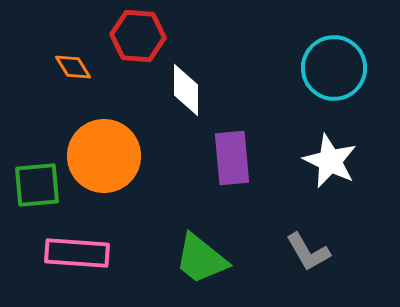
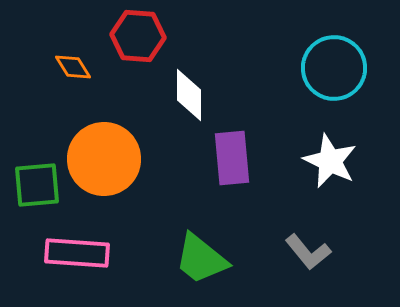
white diamond: moved 3 px right, 5 px down
orange circle: moved 3 px down
gray L-shape: rotated 9 degrees counterclockwise
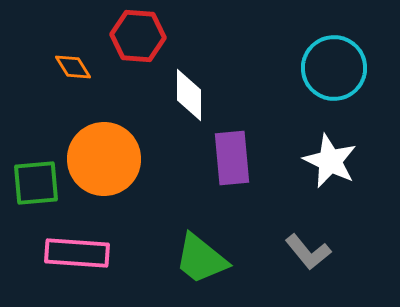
green square: moved 1 px left, 2 px up
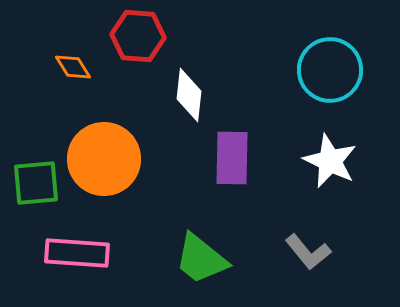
cyan circle: moved 4 px left, 2 px down
white diamond: rotated 6 degrees clockwise
purple rectangle: rotated 6 degrees clockwise
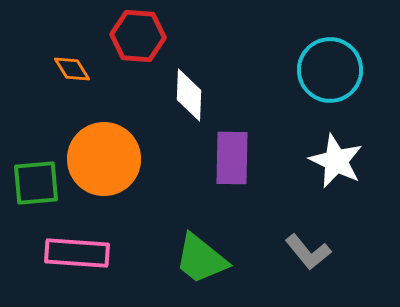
orange diamond: moved 1 px left, 2 px down
white diamond: rotated 4 degrees counterclockwise
white star: moved 6 px right
